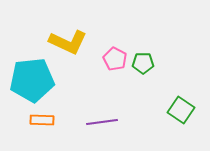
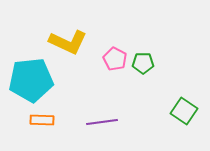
cyan pentagon: moved 1 px left
green square: moved 3 px right, 1 px down
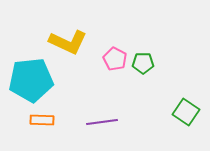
green square: moved 2 px right, 1 px down
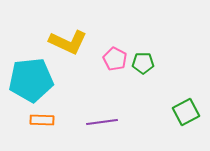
green square: rotated 28 degrees clockwise
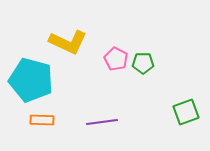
pink pentagon: moved 1 px right
cyan pentagon: rotated 21 degrees clockwise
green square: rotated 8 degrees clockwise
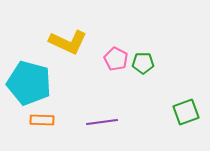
cyan pentagon: moved 2 px left, 3 px down
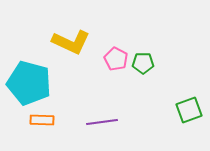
yellow L-shape: moved 3 px right
green square: moved 3 px right, 2 px up
